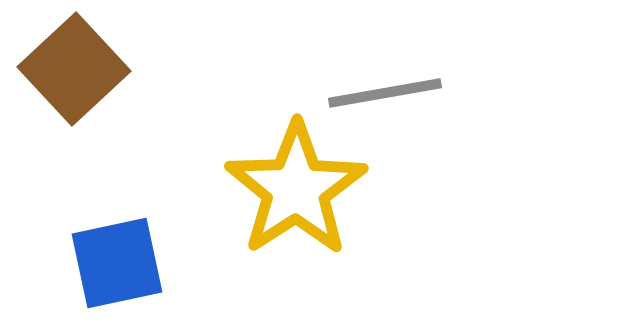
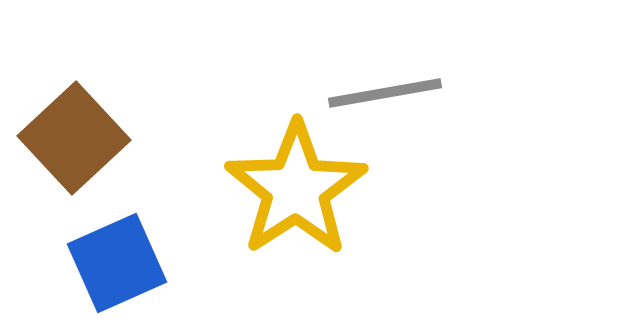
brown square: moved 69 px down
blue square: rotated 12 degrees counterclockwise
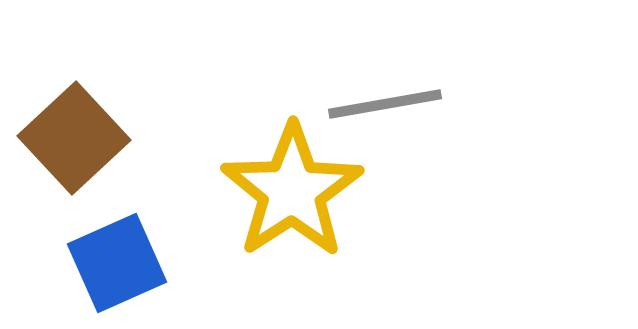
gray line: moved 11 px down
yellow star: moved 4 px left, 2 px down
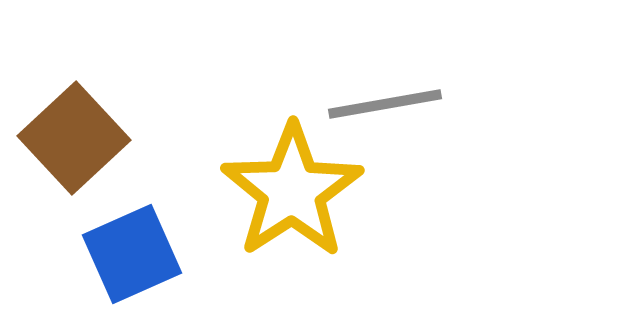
blue square: moved 15 px right, 9 px up
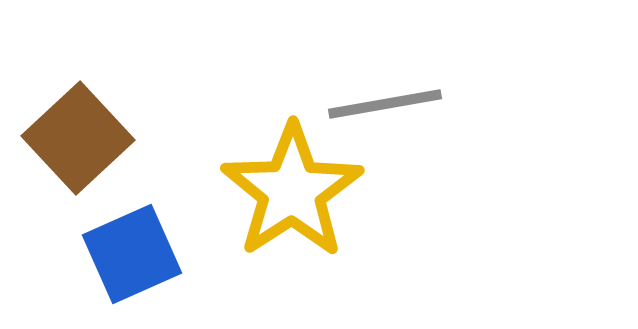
brown square: moved 4 px right
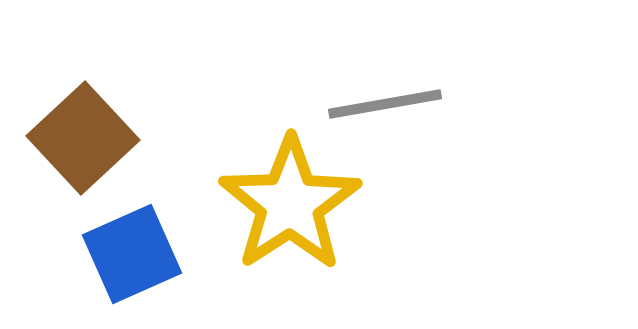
brown square: moved 5 px right
yellow star: moved 2 px left, 13 px down
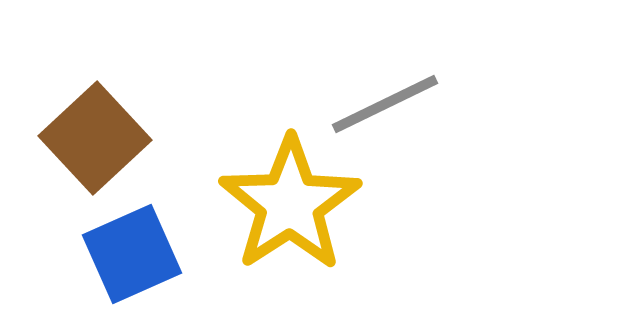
gray line: rotated 16 degrees counterclockwise
brown square: moved 12 px right
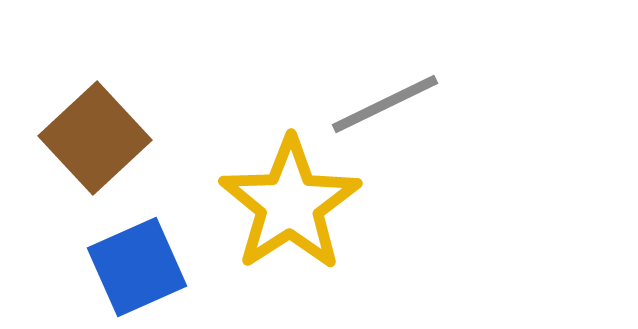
blue square: moved 5 px right, 13 px down
